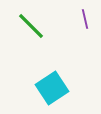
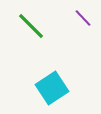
purple line: moved 2 px left, 1 px up; rotated 30 degrees counterclockwise
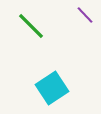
purple line: moved 2 px right, 3 px up
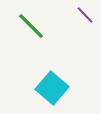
cyan square: rotated 16 degrees counterclockwise
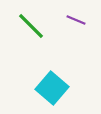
purple line: moved 9 px left, 5 px down; rotated 24 degrees counterclockwise
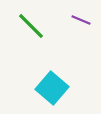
purple line: moved 5 px right
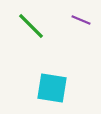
cyan square: rotated 32 degrees counterclockwise
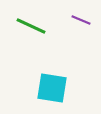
green line: rotated 20 degrees counterclockwise
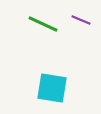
green line: moved 12 px right, 2 px up
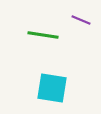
green line: moved 11 px down; rotated 16 degrees counterclockwise
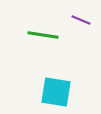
cyan square: moved 4 px right, 4 px down
